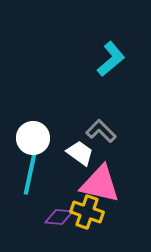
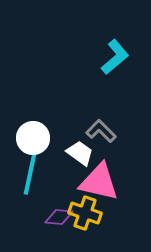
cyan L-shape: moved 4 px right, 2 px up
pink triangle: moved 1 px left, 2 px up
yellow cross: moved 2 px left, 1 px down
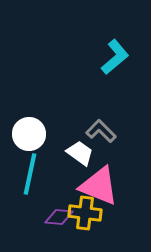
white circle: moved 4 px left, 4 px up
pink triangle: moved 4 px down; rotated 9 degrees clockwise
yellow cross: rotated 12 degrees counterclockwise
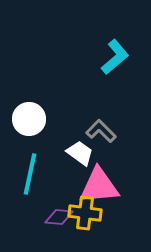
white circle: moved 15 px up
pink triangle: rotated 27 degrees counterclockwise
